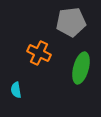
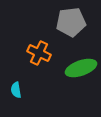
green ellipse: rotated 56 degrees clockwise
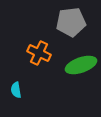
green ellipse: moved 3 px up
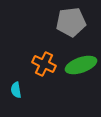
orange cross: moved 5 px right, 11 px down
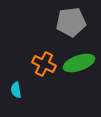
green ellipse: moved 2 px left, 2 px up
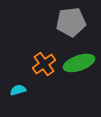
orange cross: rotated 30 degrees clockwise
cyan semicircle: moved 2 px right; rotated 84 degrees clockwise
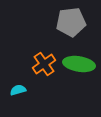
green ellipse: moved 1 px down; rotated 28 degrees clockwise
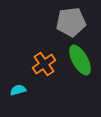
green ellipse: moved 1 px right, 4 px up; rotated 52 degrees clockwise
